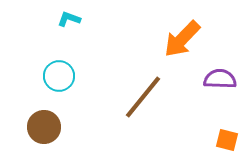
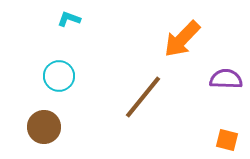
purple semicircle: moved 6 px right
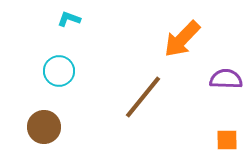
cyan circle: moved 5 px up
orange square: rotated 15 degrees counterclockwise
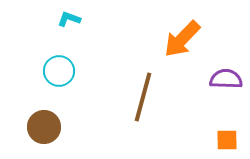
brown line: rotated 24 degrees counterclockwise
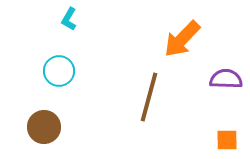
cyan L-shape: rotated 80 degrees counterclockwise
brown line: moved 6 px right
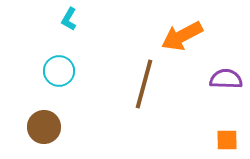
orange arrow: moved 3 px up; rotated 18 degrees clockwise
brown line: moved 5 px left, 13 px up
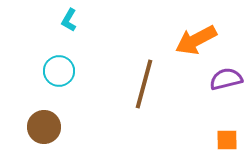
cyan L-shape: moved 1 px down
orange arrow: moved 14 px right, 4 px down
purple semicircle: rotated 16 degrees counterclockwise
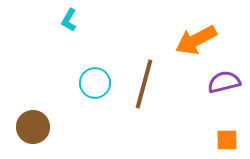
cyan circle: moved 36 px right, 12 px down
purple semicircle: moved 2 px left, 3 px down
brown circle: moved 11 px left
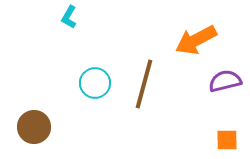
cyan L-shape: moved 3 px up
purple semicircle: moved 1 px right, 1 px up
brown circle: moved 1 px right
